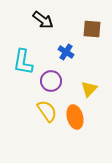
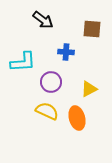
blue cross: rotated 28 degrees counterclockwise
cyan L-shape: rotated 104 degrees counterclockwise
purple circle: moved 1 px down
yellow triangle: rotated 18 degrees clockwise
yellow semicircle: rotated 30 degrees counterclockwise
orange ellipse: moved 2 px right, 1 px down
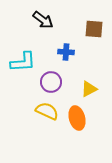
brown square: moved 2 px right
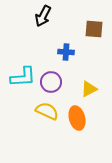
black arrow: moved 4 px up; rotated 80 degrees clockwise
cyan L-shape: moved 15 px down
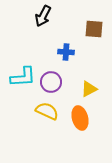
orange ellipse: moved 3 px right
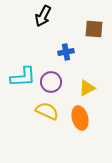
blue cross: rotated 14 degrees counterclockwise
yellow triangle: moved 2 px left, 1 px up
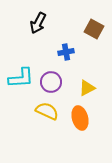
black arrow: moved 5 px left, 7 px down
brown square: rotated 24 degrees clockwise
cyan L-shape: moved 2 px left, 1 px down
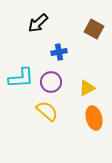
black arrow: rotated 20 degrees clockwise
blue cross: moved 7 px left
yellow semicircle: rotated 15 degrees clockwise
orange ellipse: moved 14 px right
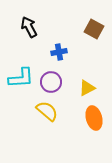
black arrow: moved 9 px left, 4 px down; rotated 105 degrees clockwise
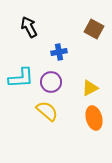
yellow triangle: moved 3 px right
